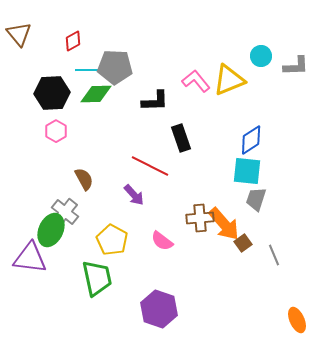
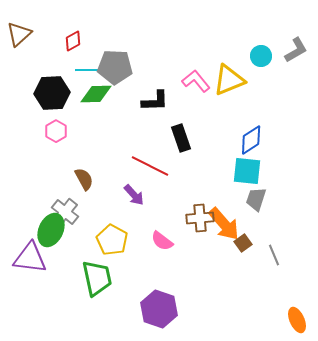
brown triangle: rotated 28 degrees clockwise
gray L-shape: moved 16 px up; rotated 28 degrees counterclockwise
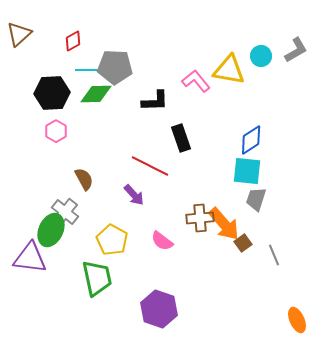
yellow triangle: moved 10 px up; rotated 32 degrees clockwise
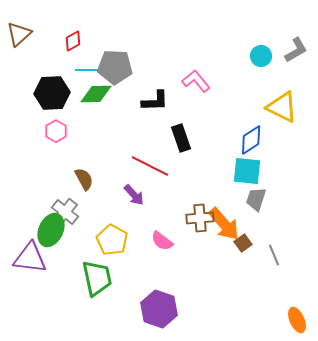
yellow triangle: moved 53 px right, 37 px down; rotated 16 degrees clockwise
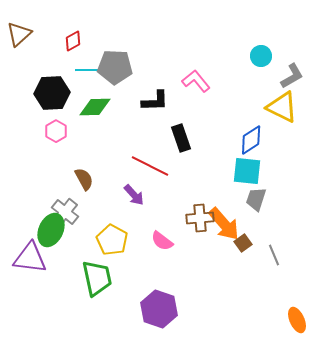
gray L-shape: moved 4 px left, 26 px down
green diamond: moved 1 px left, 13 px down
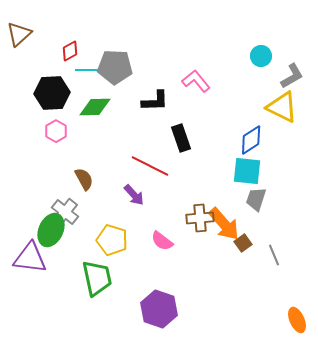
red diamond: moved 3 px left, 10 px down
yellow pentagon: rotated 12 degrees counterclockwise
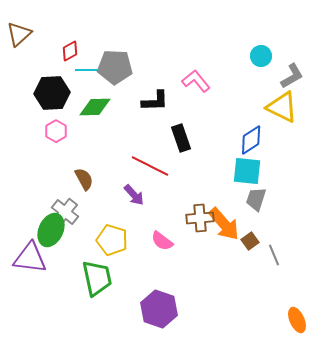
brown square: moved 7 px right, 2 px up
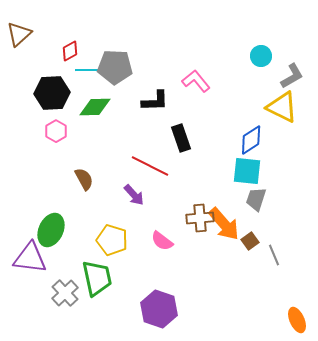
gray cross: moved 81 px down; rotated 8 degrees clockwise
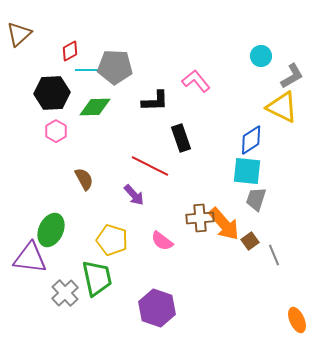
purple hexagon: moved 2 px left, 1 px up
